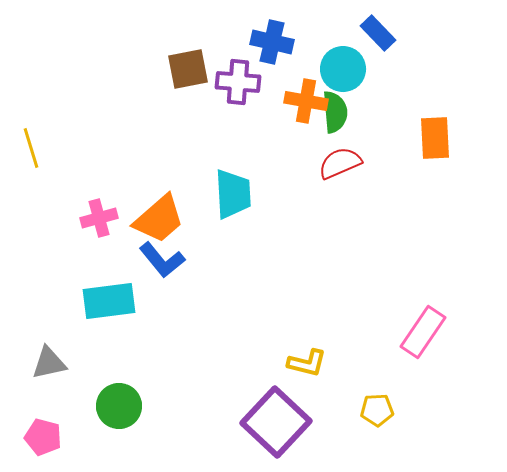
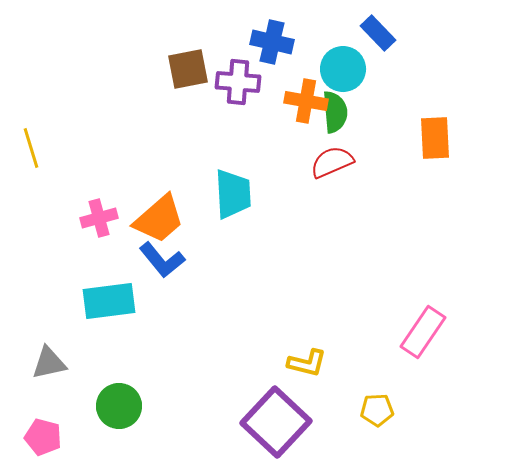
red semicircle: moved 8 px left, 1 px up
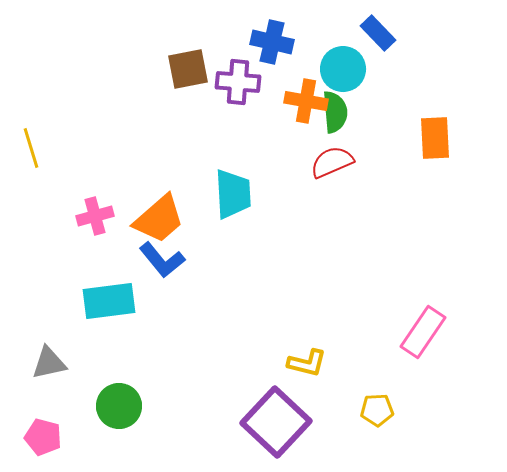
pink cross: moved 4 px left, 2 px up
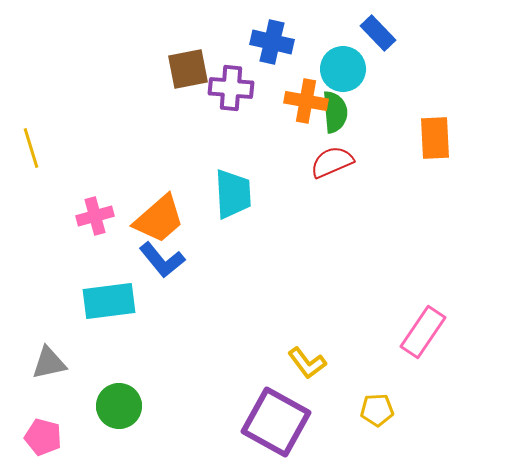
purple cross: moved 7 px left, 6 px down
yellow L-shape: rotated 39 degrees clockwise
purple square: rotated 14 degrees counterclockwise
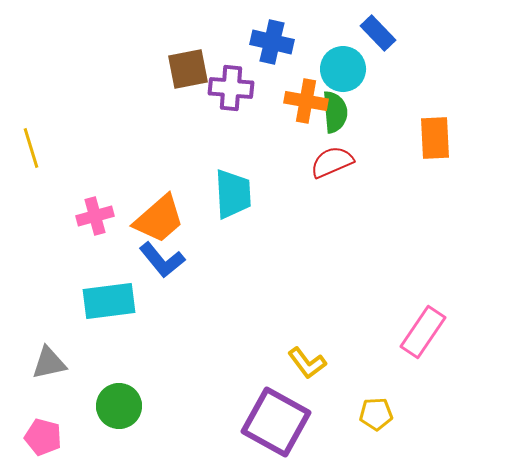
yellow pentagon: moved 1 px left, 4 px down
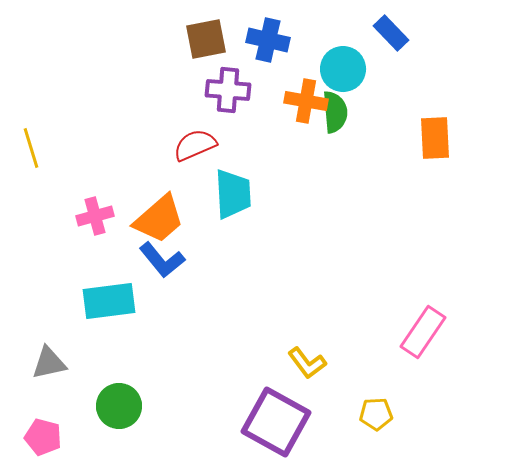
blue rectangle: moved 13 px right
blue cross: moved 4 px left, 2 px up
brown square: moved 18 px right, 30 px up
purple cross: moved 3 px left, 2 px down
red semicircle: moved 137 px left, 17 px up
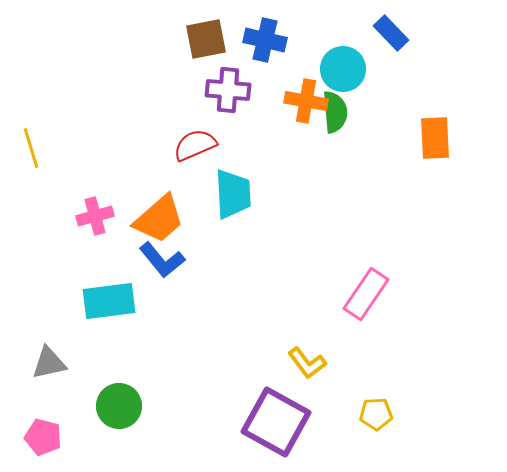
blue cross: moved 3 px left
pink rectangle: moved 57 px left, 38 px up
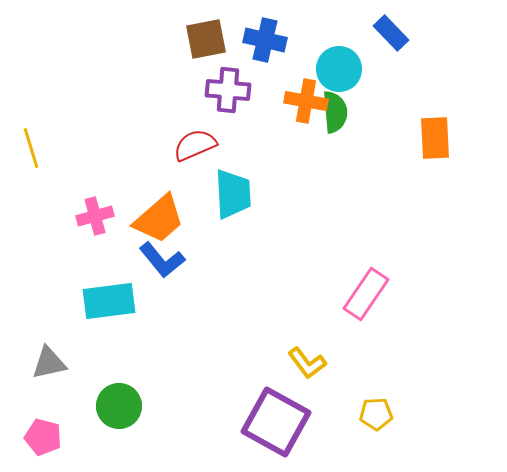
cyan circle: moved 4 px left
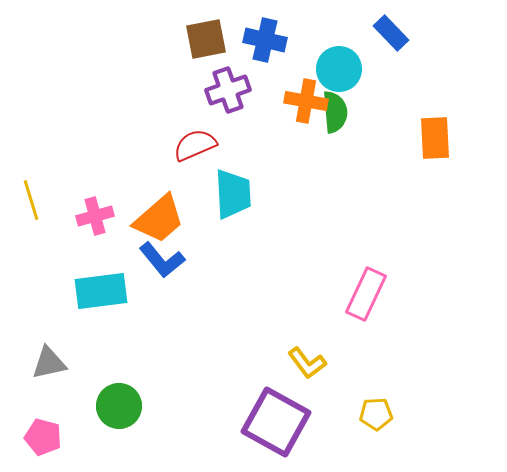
purple cross: rotated 24 degrees counterclockwise
yellow line: moved 52 px down
pink rectangle: rotated 9 degrees counterclockwise
cyan rectangle: moved 8 px left, 10 px up
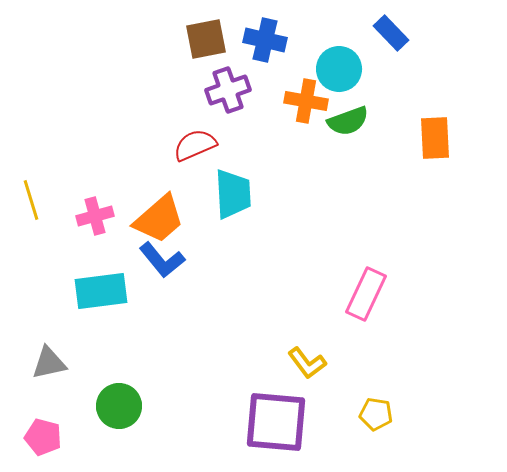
green semicircle: moved 13 px right, 9 px down; rotated 75 degrees clockwise
yellow pentagon: rotated 12 degrees clockwise
purple square: rotated 24 degrees counterclockwise
